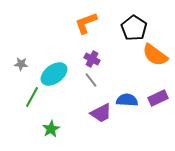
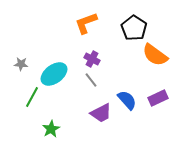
blue semicircle: rotated 45 degrees clockwise
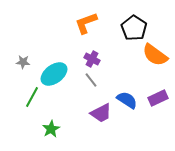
gray star: moved 2 px right, 2 px up
blue semicircle: rotated 15 degrees counterclockwise
